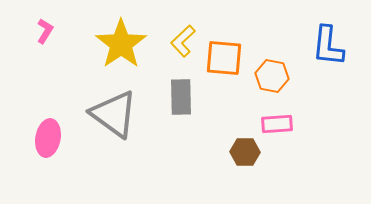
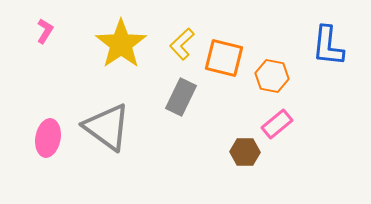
yellow L-shape: moved 1 px left, 3 px down
orange square: rotated 9 degrees clockwise
gray rectangle: rotated 27 degrees clockwise
gray triangle: moved 7 px left, 13 px down
pink rectangle: rotated 36 degrees counterclockwise
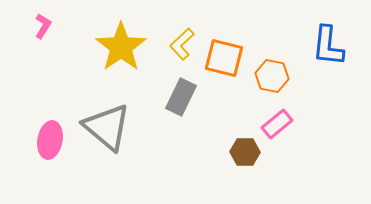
pink L-shape: moved 2 px left, 5 px up
yellow star: moved 3 px down
gray triangle: rotated 4 degrees clockwise
pink ellipse: moved 2 px right, 2 px down
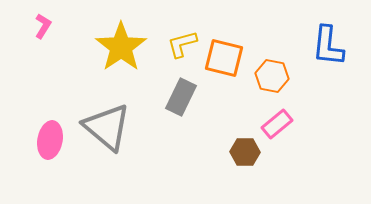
yellow L-shape: rotated 28 degrees clockwise
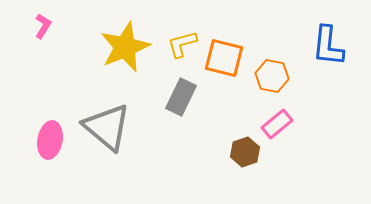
yellow star: moved 4 px right; rotated 12 degrees clockwise
brown hexagon: rotated 20 degrees counterclockwise
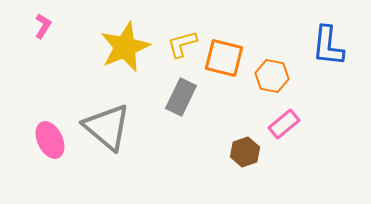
pink rectangle: moved 7 px right
pink ellipse: rotated 36 degrees counterclockwise
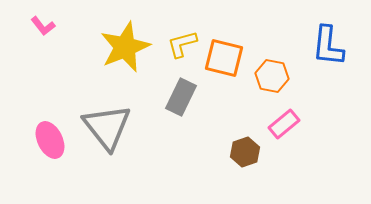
pink L-shape: rotated 110 degrees clockwise
gray triangle: rotated 12 degrees clockwise
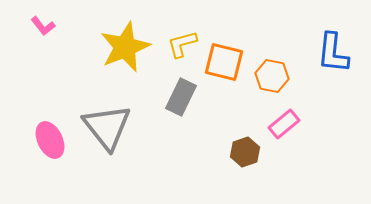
blue L-shape: moved 5 px right, 7 px down
orange square: moved 4 px down
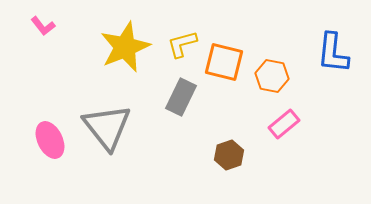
brown hexagon: moved 16 px left, 3 px down
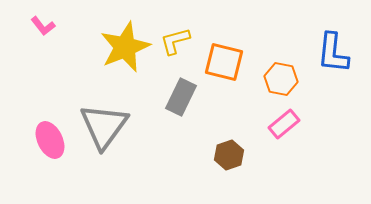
yellow L-shape: moved 7 px left, 3 px up
orange hexagon: moved 9 px right, 3 px down
gray triangle: moved 3 px left, 1 px up; rotated 14 degrees clockwise
